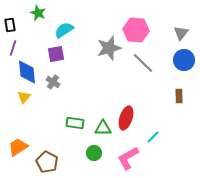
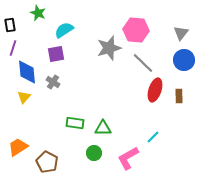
red ellipse: moved 29 px right, 28 px up
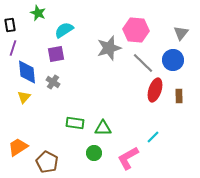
blue circle: moved 11 px left
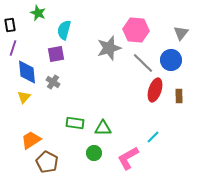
cyan semicircle: rotated 42 degrees counterclockwise
blue circle: moved 2 px left
orange trapezoid: moved 13 px right, 7 px up
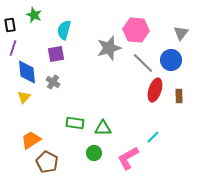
green star: moved 4 px left, 2 px down
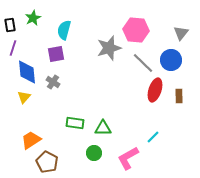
green star: moved 1 px left, 3 px down; rotated 21 degrees clockwise
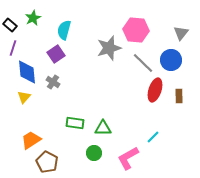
black rectangle: rotated 40 degrees counterclockwise
purple square: rotated 24 degrees counterclockwise
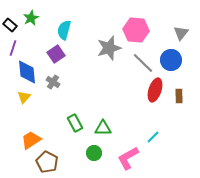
green star: moved 2 px left
green rectangle: rotated 54 degrees clockwise
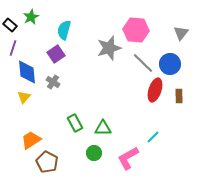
green star: moved 1 px up
blue circle: moved 1 px left, 4 px down
